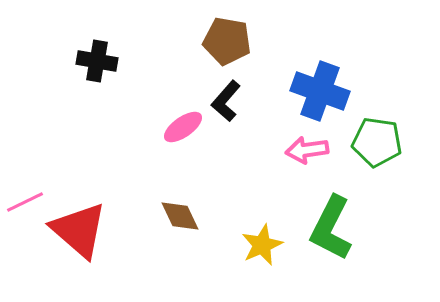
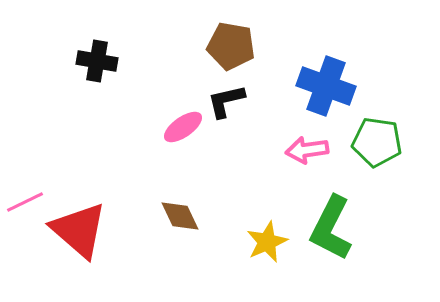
brown pentagon: moved 4 px right, 5 px down
blue cross: moved 6 px right, 5 px up
black L-shape: rotated 36 degrees clockwise
yellow star: moved 5 px right, 3 px up
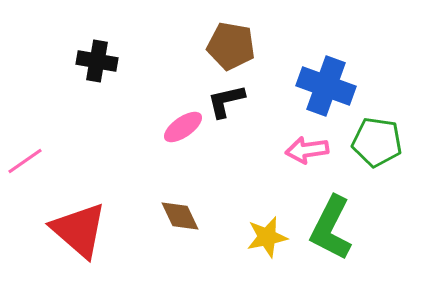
pink line: moved 41 px up; rotated 9 degrees counterclockwise
yellow star: moved 5 px up; rotated 12 degrees clockwise
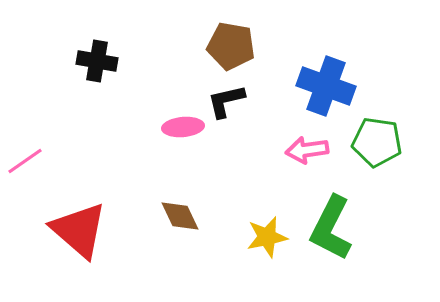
pink ellipse: rotated 30 degrees clockwise
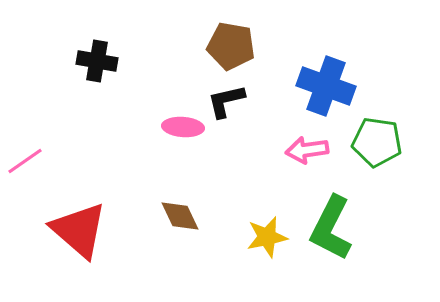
pink ellipse: rotated 9 degrees clockwise
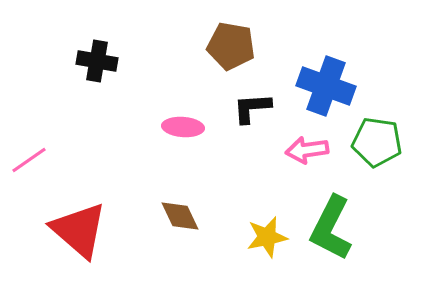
black L-shape: moved 26 px right, 7 px down; rotated 9 degrees clockwise
pink line: moved 4 px right, 1 px up
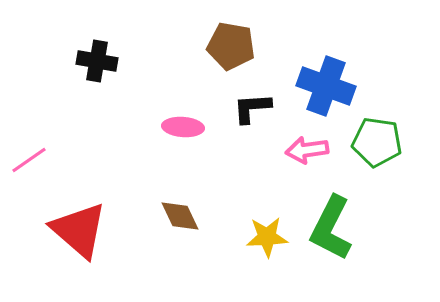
yellow star: rotated 9 degrees clockwise
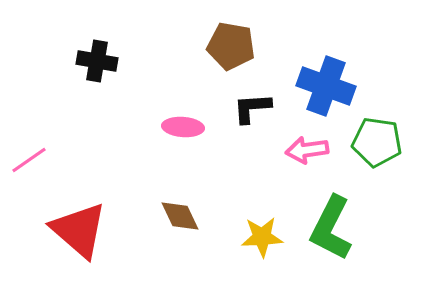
yellow star: moved 5 px left
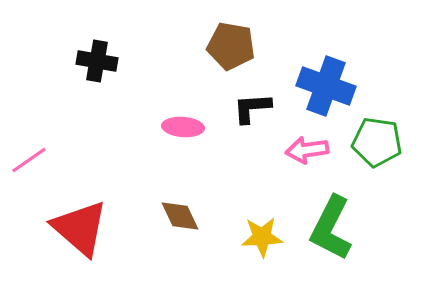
red triangle: moved 1 px right, 2 px up
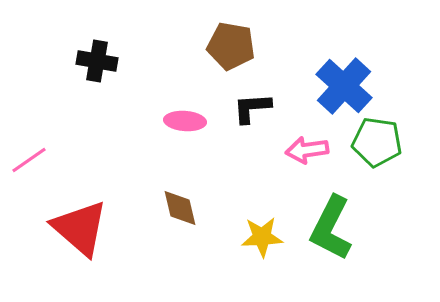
blue cross: moved 18 px right; rotated 22 degrees clockwise
pink ellipse: moved 2 px right, 6 px up
brown diamond: moved 8 px up; rotated 12 degrees clockwise
